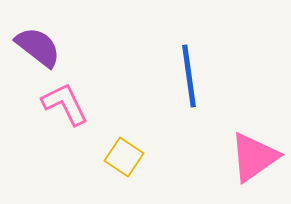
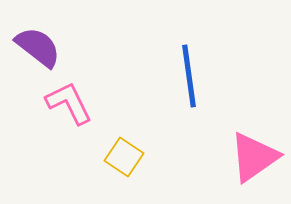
pink L-shape: moved 4 px right, 1 px up
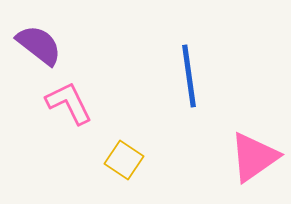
purple semicircle: moved 1 px right, 2 px up
yellow square: moved 3 px down
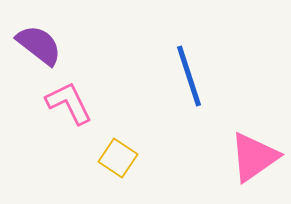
blue line: rotated 10 degrees counterclockwise
yellow square: moved 6 px left, 2 px up
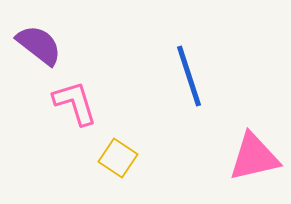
pink L-shape: moved 6 px right; rotated 9 degrees clockwise
pink triangle: rotated 22 degrees clockwise
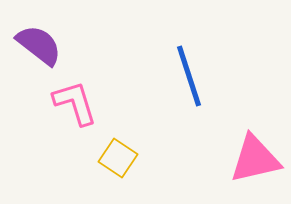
pink triangle: moved 1 px right, 2 px down
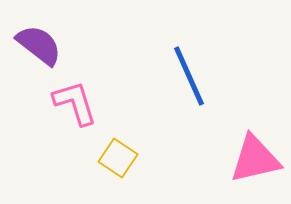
blue line: rotated 6 degrees counterclockwise
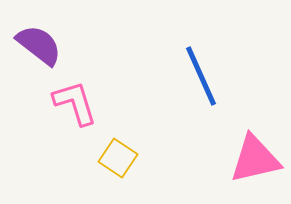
blue line: moved 12 px right
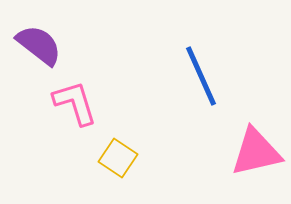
pink triangle: moved 1 px right, 7 px up
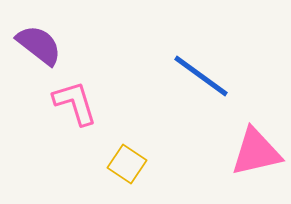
blue line: rotated 30 degrees counterclockwise
yellow square: moved 9 px right, 6 px down
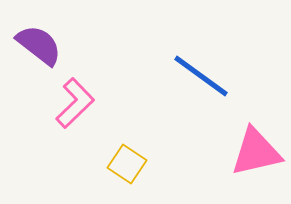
pink L-shape: rotated 63 degrees clockwise
